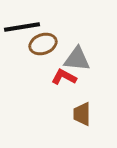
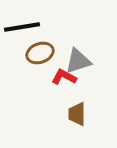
brown ellipse: moved 3 px left, 9 px down
gray triangle: moved 1 px right, 2 px down; rotated 24 degrees counterclockwise
brown trapezoid: moved 5 px left
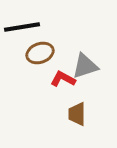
gray triangle: moved 7 px right, 5 px down
red L-shape: moved 1 px left, 2 px down
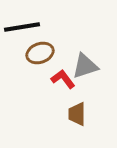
red L-shape: rotated 25 degrees clockwise
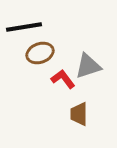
black line: moved 2 px right
gray triangle: moved 3 px right
brown trapezoid: moved 2 px right
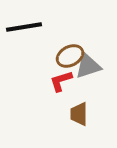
brown ellipse: moved 30 px right, 3 px down; rotated 8 degrees counterclockwise
red L-shape: moved 2 px left, 2 px down; rotated 70 degrees counterclockwise
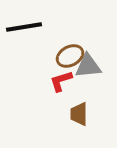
gray triangle: rotated 12 degrees clockwise
